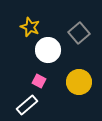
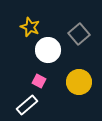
gray square: moved 1 px down
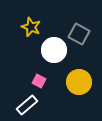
yellow star: moved 1 px right
gray square: rotated 20 degrees counterclockwise
white circle: moved 6 px right
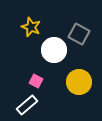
pink square: moved 3 px left
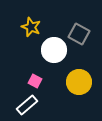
pink square: moved 1 px left
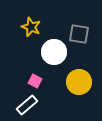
gray square: rotated 20 degrees counterclockwise
white circle: moved 2 px down
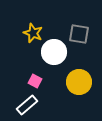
yellow star: moved 2 px right, 6 px down
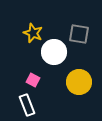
pink square: moved 2 px left, 1 px up
white rectangle: rotated 70 degrees counterclockwise
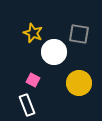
yellow circle: moved 1 px down
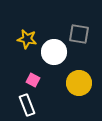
yellow star: moved 6 px left, 6 px down; rotated 12 degrees counterclockwise
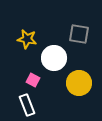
white circle: moved 6 px down
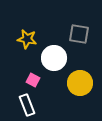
yellow circle: moved 1 px right
